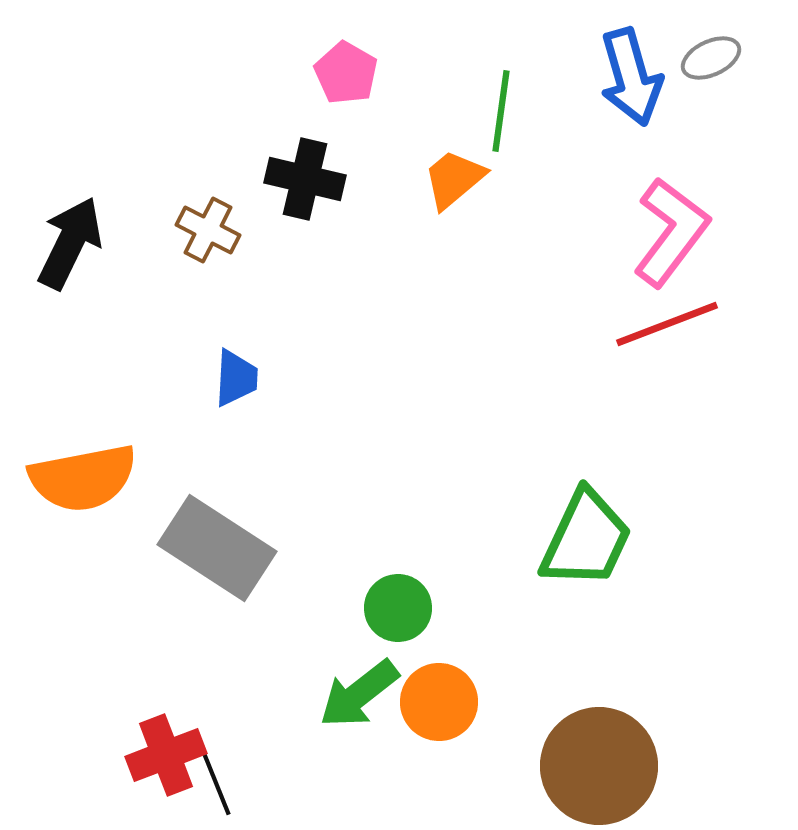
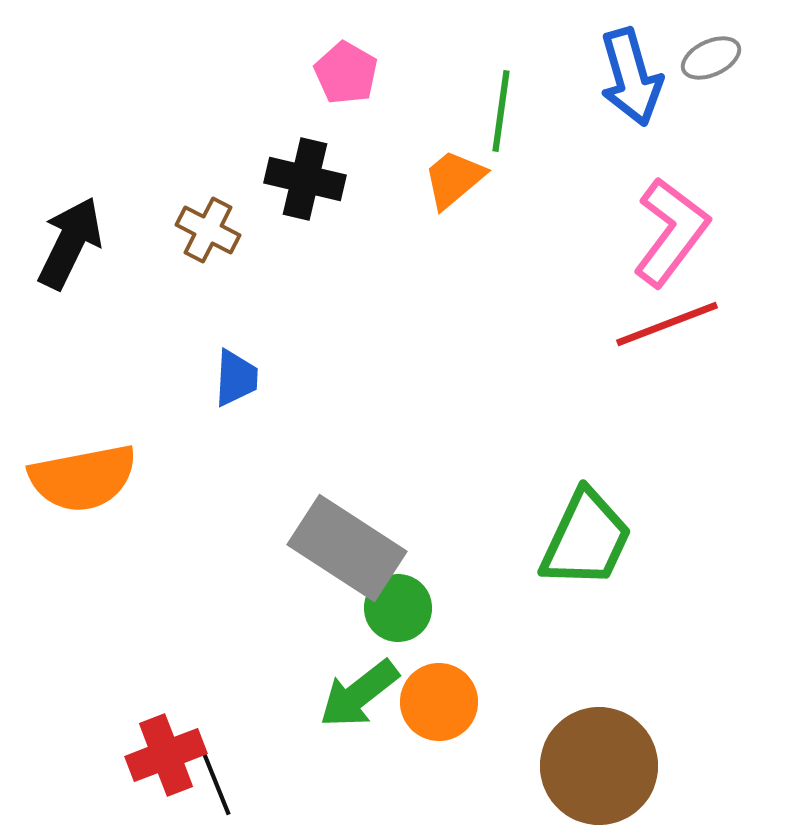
gray rectangle: moved 130 px right
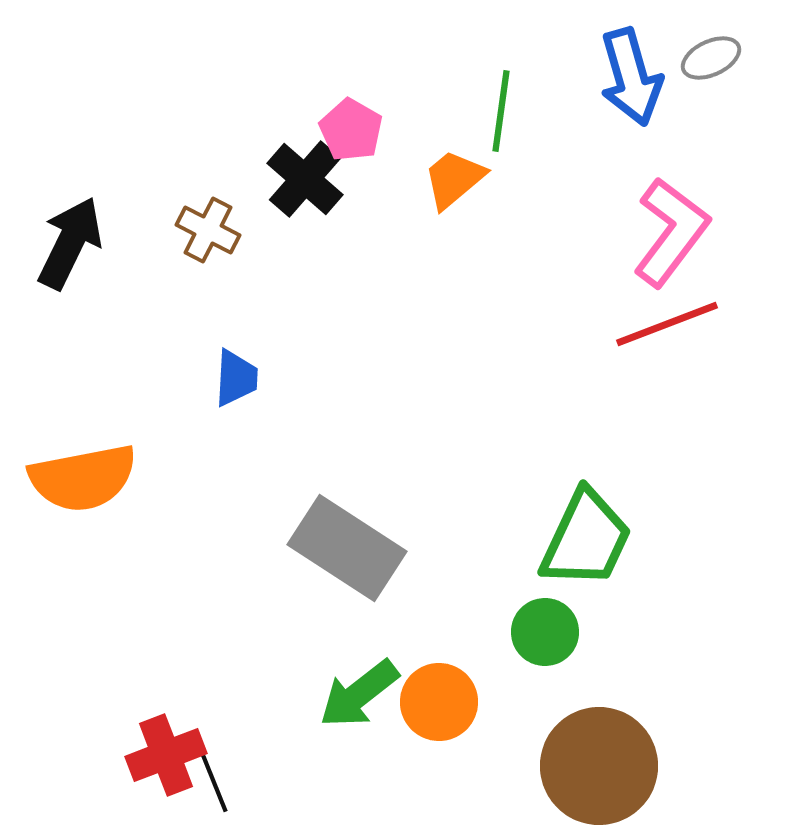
pink pentagon: moved 5 px right, 57 px down
black cross: rotated 28 degrees clockwise
green circle: moved 147 px right, 24 px down
black line: moved 3 px left, 3 px up
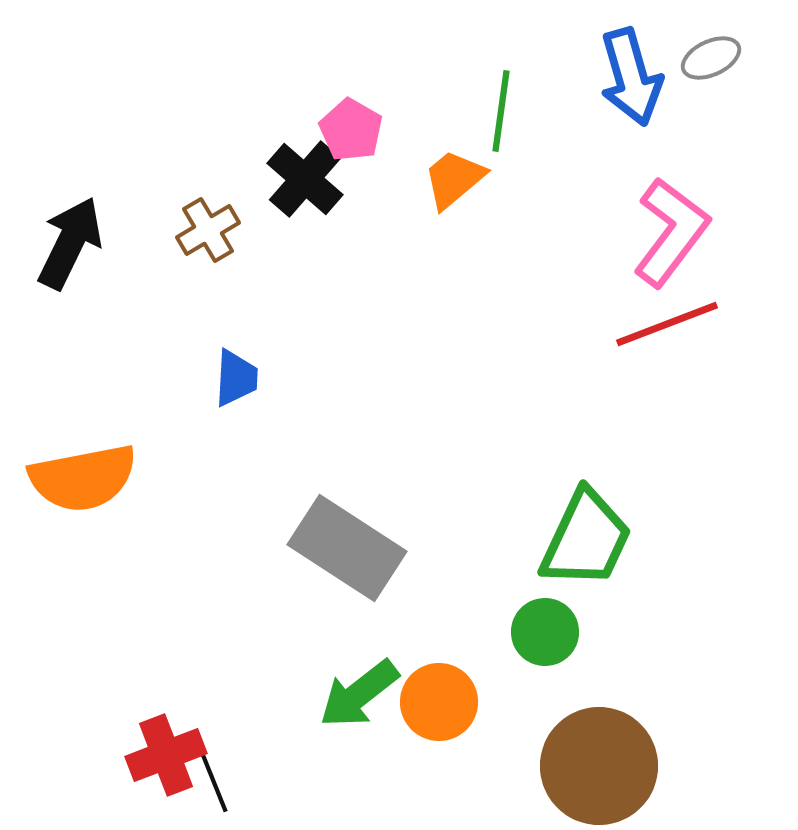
brown cross: rotated 32 degrees clockwise
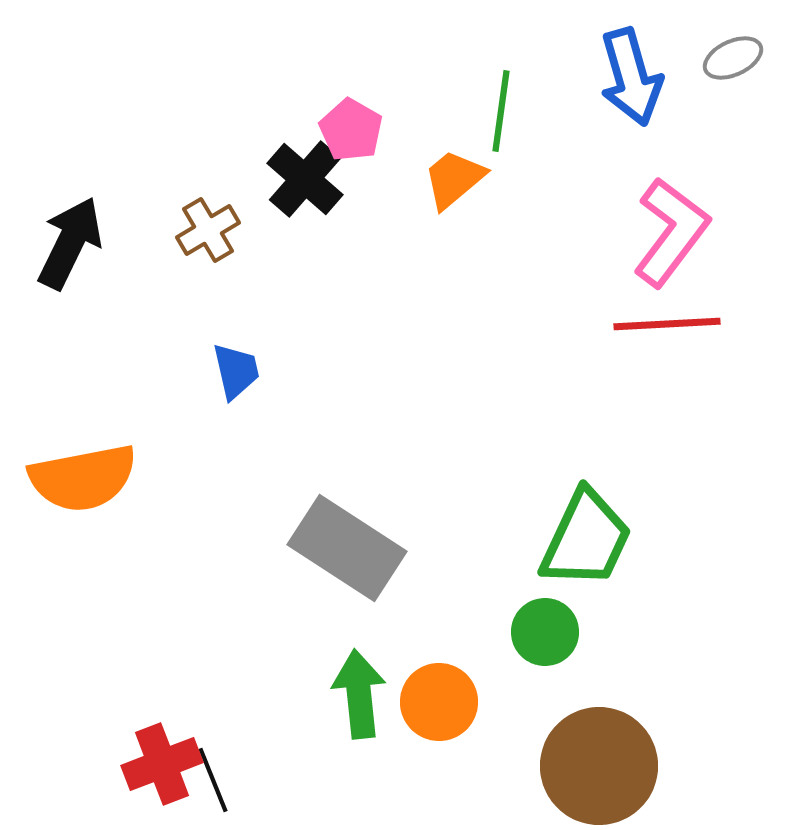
gray ellipse: moved 22 px right
red line: rotated 18 degrees clockwise
blue trapezoid: moved 7 px up; rotated 16 degrees counterclockwise
green arrow: rotated 122 degrees clockwise
red cross: moved 4 px left, 9 px down
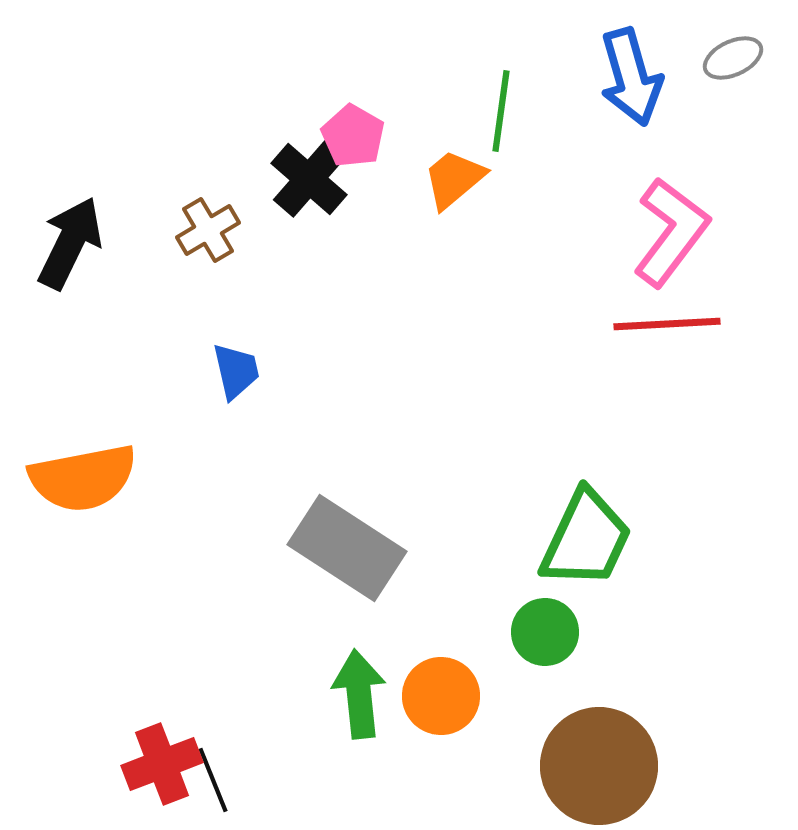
pink pentagon: moved 2 px right, 6 px down
black cross: moved 4 px right
orange circle: moved 2 px right, 6 px up
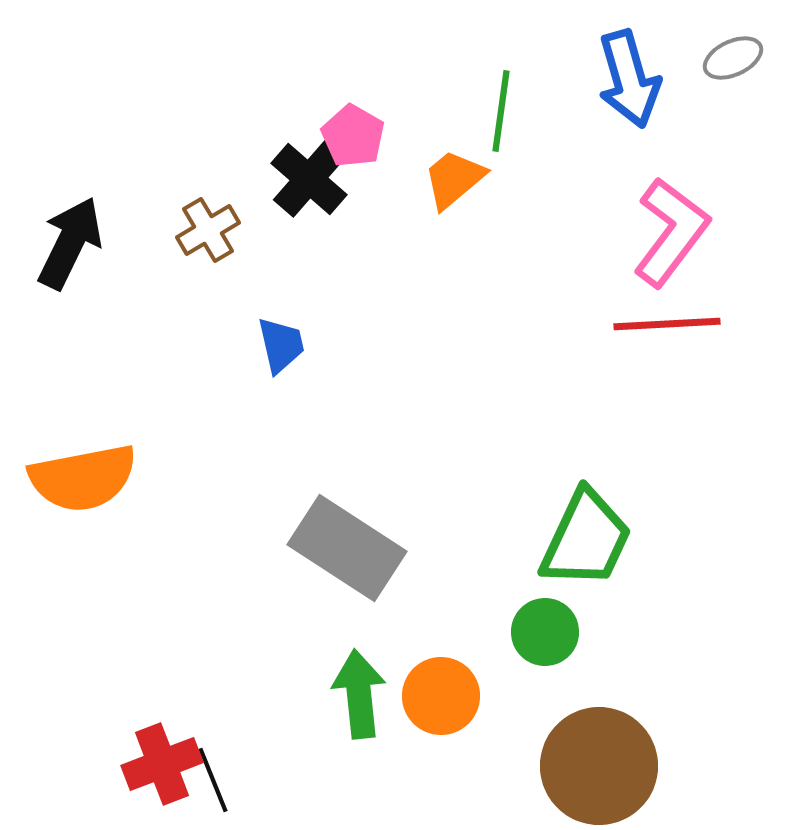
blue arrow: moved 2 px left, 2 px down
blue trapezoid: moved 45 px right, 26 px up
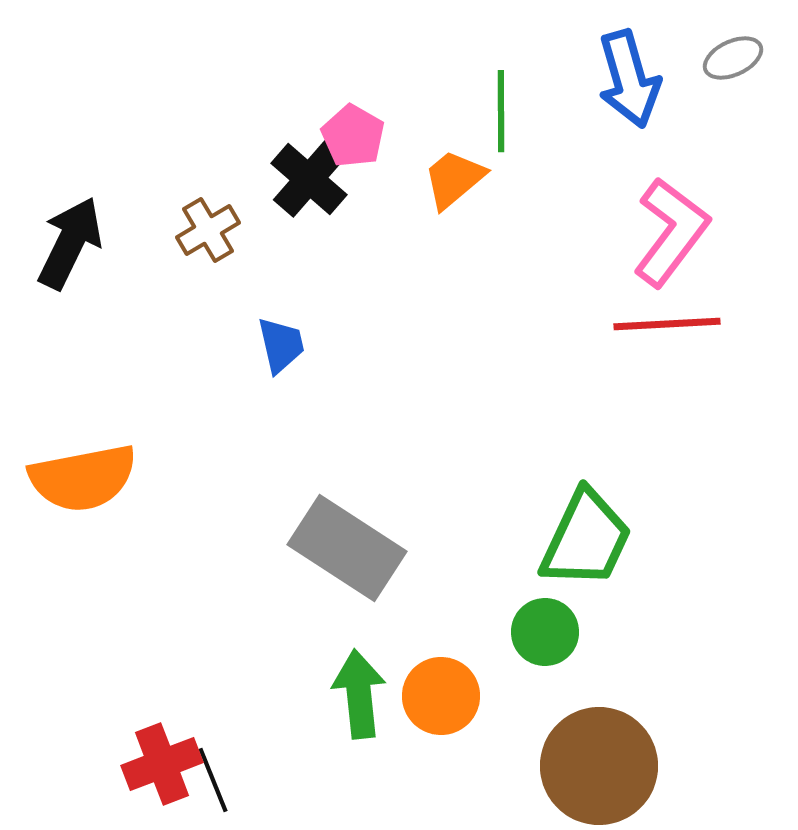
green line: rotated 8 degrees counterclockwise
